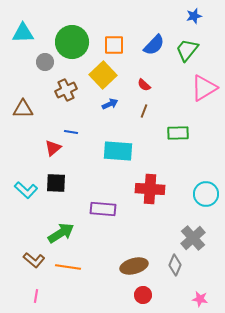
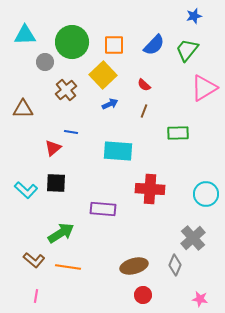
cyan triangle: moved 2 px right, 2 px down
brown cross: rotated 15 degrees counterclockwise
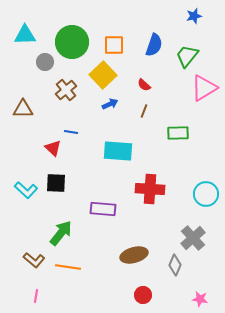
blue semicircle: rotated 25 degrees counterclockwise
green trapezoid: moved 6 px down
red triangle: rotated 36 degrees counterclockwise
green arrow: rotated 20 degrees counterclockwise
brown ellipse: moved 11 px up
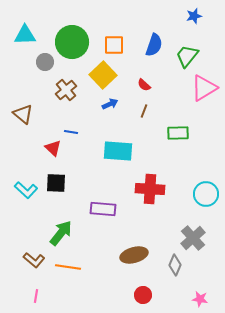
brown triangle: moved 5 px down; rotated 40 degrees clockwise
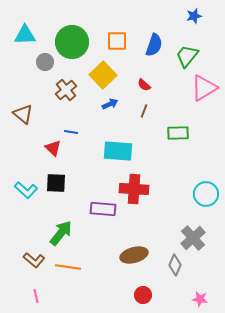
orange square: moved 3 px right, 4 px up
red cross: moved 16 px left
pink line: rotated 24 degrees counterclockwise
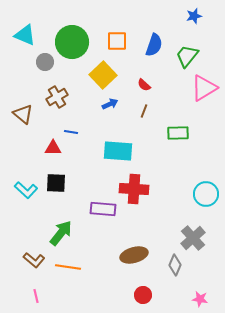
cyan triangle: rotated 25 degrees clockwise
brown cross: moved 9 px left, 7 px down; rotated 10 degrees clockwise
red triangle: rotated 42 degrees counterclockwise
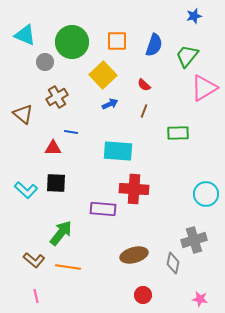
gray cross: moved 1 px right, 2 px down; rotated 25 degrees clockwise
gray diamond: moved 2 px left, 2 px up; rotated 10 degrees counterclockwise
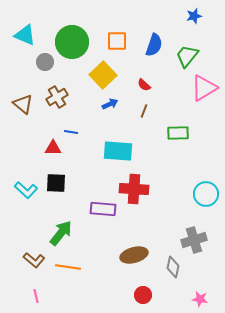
brown triangle: moved 10 px up
gray diamond: moved 4 px down
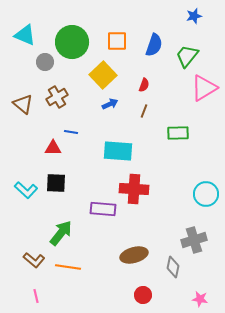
red semicircle: rotated 112 degrees counterclockwise
